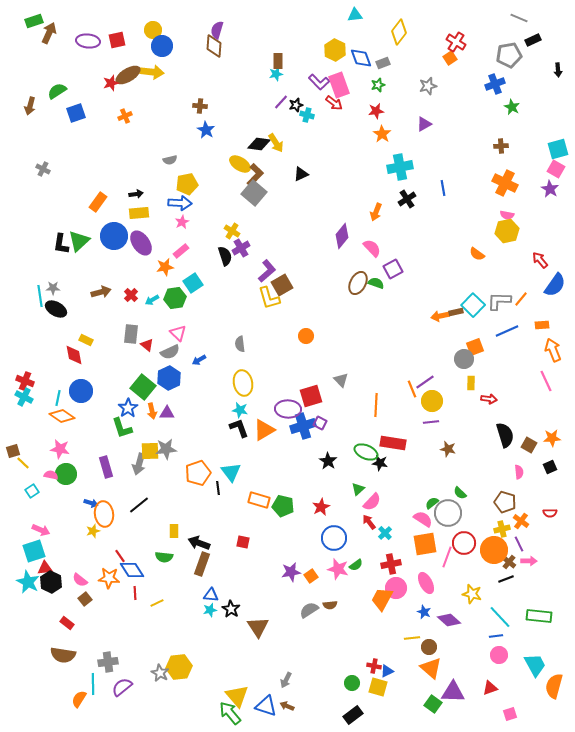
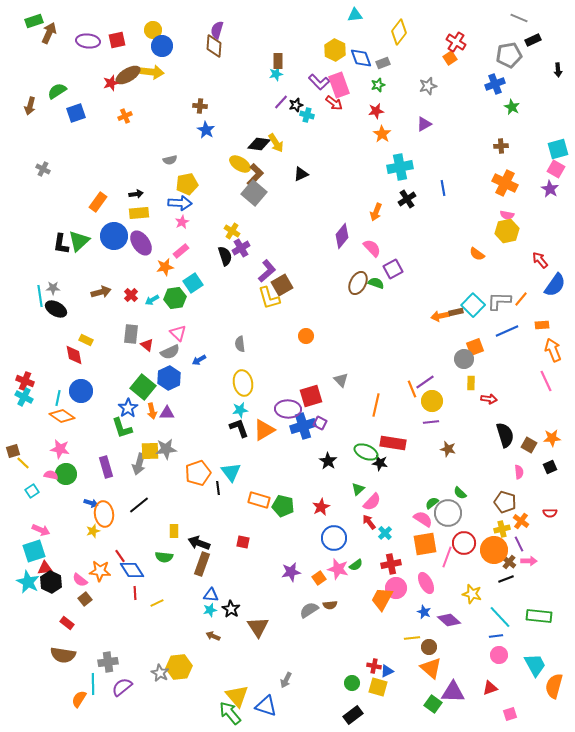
orange line at (376, 405): rotated 10 degrees clockwise
cyan star at (240, 410): rotated 21 degrees counterclockwise
orange square at (311, 576): moved 8 px right, 2 px down
orange star at (109, 578): moved 9 px left, 7 px up
brown arrow at (287, 706): moved 74 px left, 70 px up
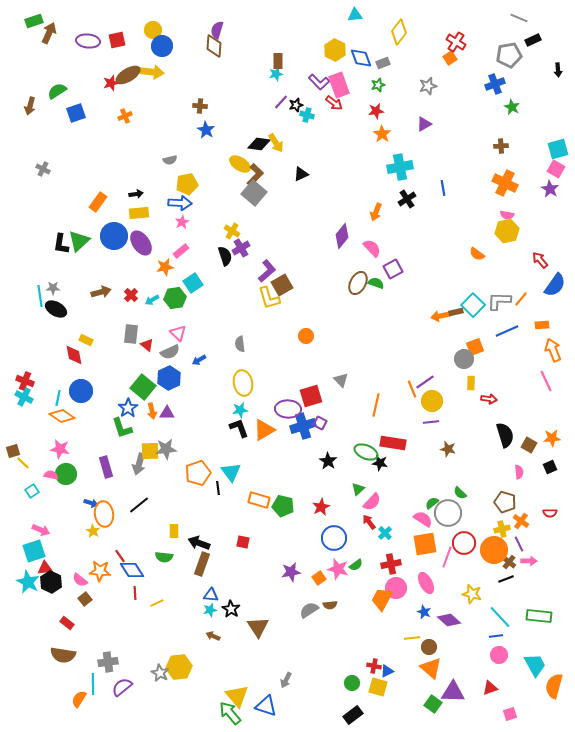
yellow star at (93, 531): rotated 24 degrees counterclockwise
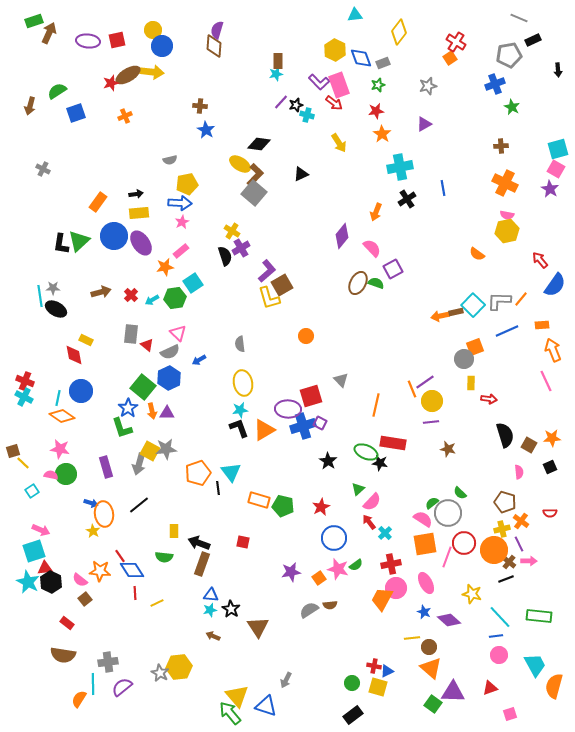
yellow arrow at (276, 143): moved 63 px right
yellow square at (150, 451): rotated 30 degrees clockwise
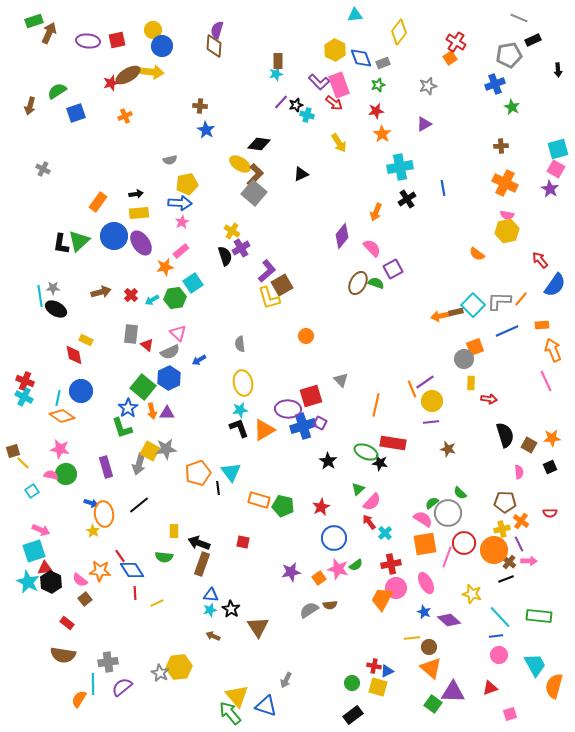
brown pentagon at (505, 502): rotated 15 degrees counterclockwise
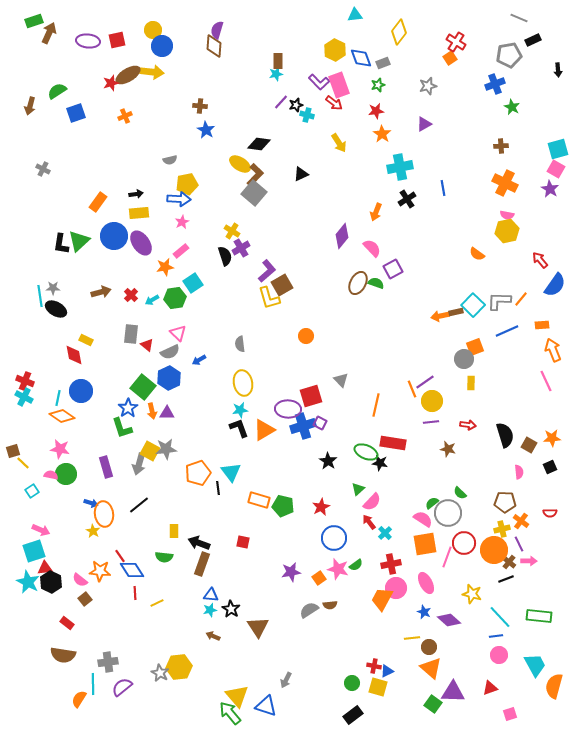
blue arrow at (180, 203): moved 1 px left, 4 px up
red arrow at (489, 399): moved 21 px left, 26 px down
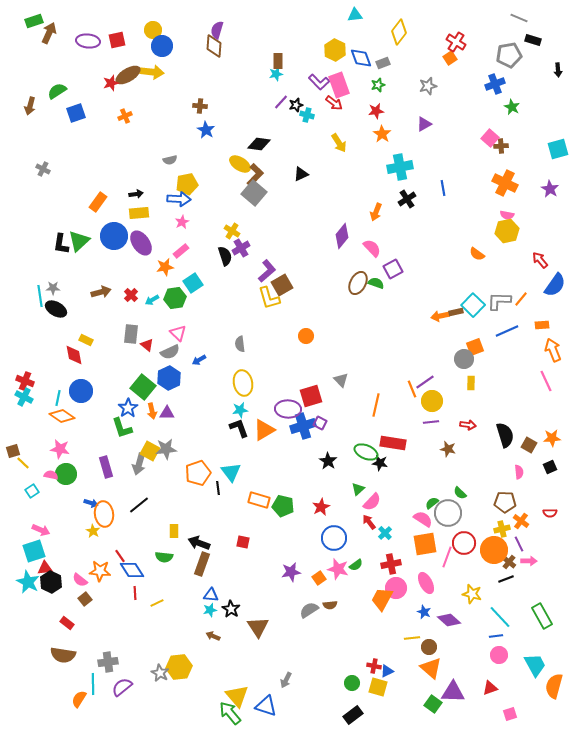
black rectangle at (533, 40): rotated 42 degrees clockwise
pink square at (556, 169): moved 66 px left, 31 px up; rotated 12 degrees clockwise
green rectangle at (539, 616): moved 3 px right; rotated 55 degrees clockwise
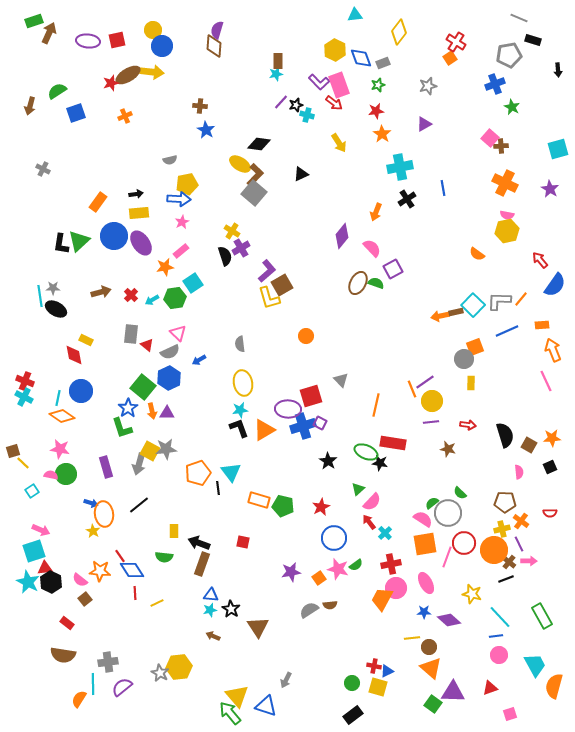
blue star at (424, 612): rotated 24 degrees counterclockwise
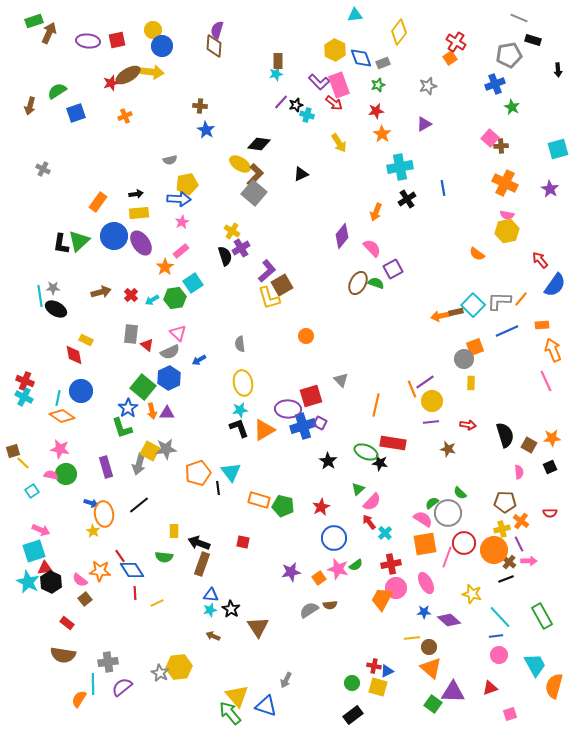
orange star at (165, 267): rotated 24 degrees counterclockwise
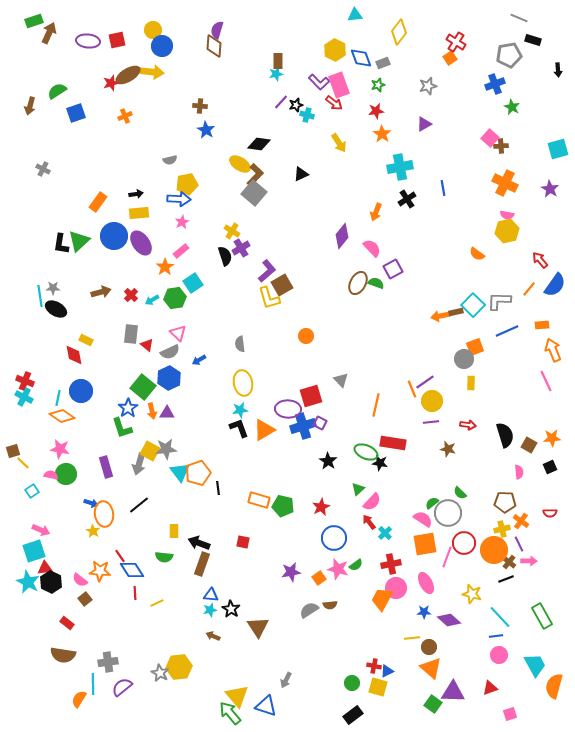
orange line at (521, 299): moved 8 px right, 10 px up
cyan triangle at (231, 472): moved 51 px left
